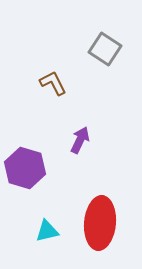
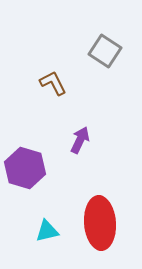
gray square: moved 2 px down
red ellipse: rotated 9 degrees counterclockwise
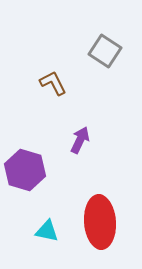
purple hexagon: moved 2 px down
red ellipse: moved 1 px up
cyan triangle: rotated 25 degrees clockwise
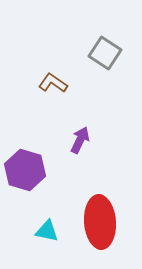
gray square: moved 2 px down
brown L-shape: rotated 28 degrees counterclockwise
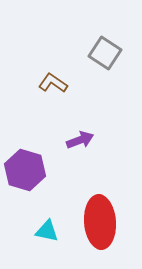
purple arrow: rotated 44 degrees clockwise
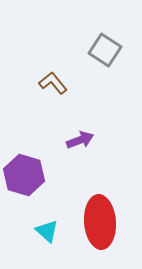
gray square: moved 3 px up
brown L-shape: rotated 16 degrees clockwise
purple hexagon: moved 1 px left, 5 px down
cyan triangle: rotated 30 degrees clockwise
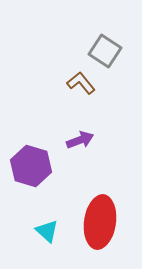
gray square: moved 1 px down
brown L-shape: moved 28 px right
purple hexagon: moved 7 px right, 9 px up
red ellipse: rotated 12 degrees clockwise
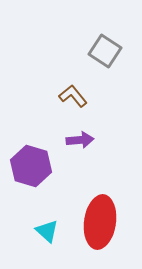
brown L-shape: moved 8 px left, 13 px down
purple arrow: rotated 16 degrees clockwise
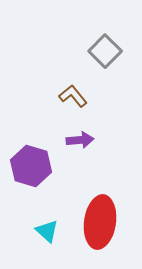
gray square: rotated 12 degrees clockwise
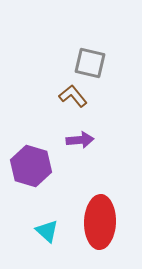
gray square: moved 15 px left, 12 px down; rotated 32 degrees counterclockwise
red ellipse: rotated 6 degrees counterclockwise
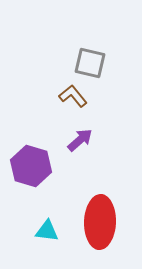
purple arrow: rotated 36 degrees counterclockwise
cyan triangle: rotated 35 degrees counterclockwise
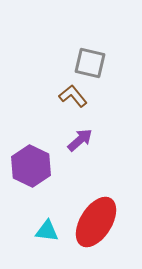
purple hexagon: rotated 9 degrees clockwise
red ellipse: moved 4 px left; rotated 30 degrees clockwise
